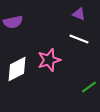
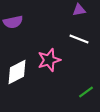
purple triangle: moved 4 px up; rotated 32 degrees counterclockwise
white diamond: moved 3 px down
green line: moved 3 px left, 5 px down
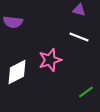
purple triangle: rotated 24 degrees clockwise
purple semicircle: rotated 18 degrees clockwise
white line: moved 2 px up
pink star: moved 1 px right
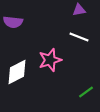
purple triangle: rotated 24 degrees counterclockwise
